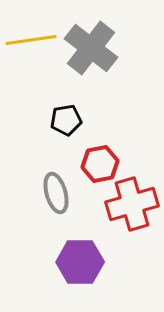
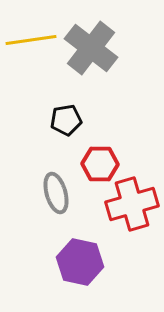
red hexagon: rotated 12 degrees clockwise
purple hexagon: rotated 12 degrees clockwise
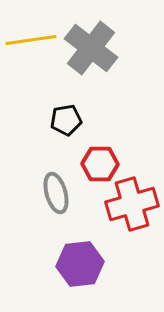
purple hexagon: moved 2 px down; rotated 18 degrees counterclockwise
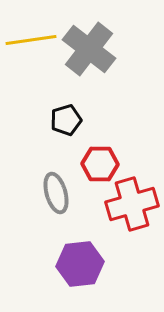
gray cross: moved 2 px left, 1 px down
black pentagon: rotated 8 degrees counterclockwise
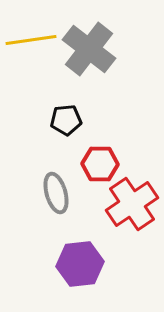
black pentagon: rotated 12 degrees clockwise
red cross: rotated 18 degrees counterclockwise
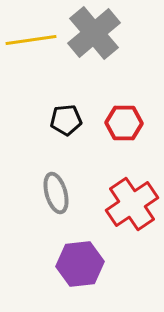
gray cross: moved 5 px right, 16 px up; rotated 12 degrees clockwise
red hexagon: moved 24 px right, 41 px up
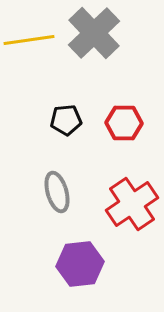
gray cross: rotated 4 degrees counterclockwise
yellow line: moved 2 px left
gray ellipse: moved 1 px right, 1 px up
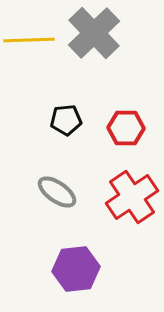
yellow line: rotated 6 degrees clockwise
red hexagon: moved 2 px right, 5 px down
gray ellipse: rotated 39 degrees counterclockwise
red cross: moved 7 px up
purple hexagon: moved 4 px left, 5 px down
